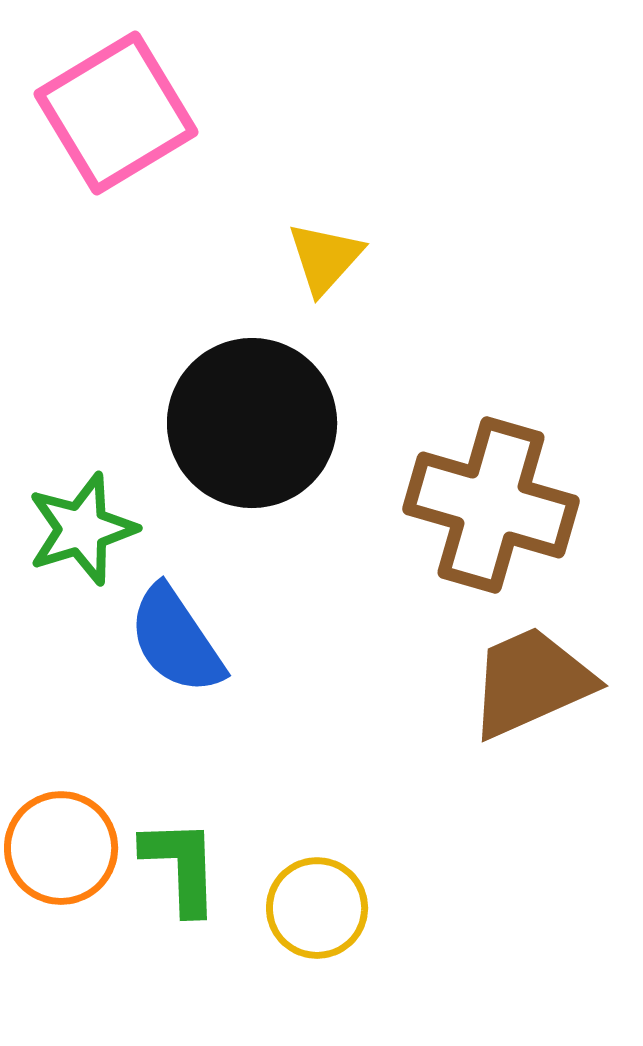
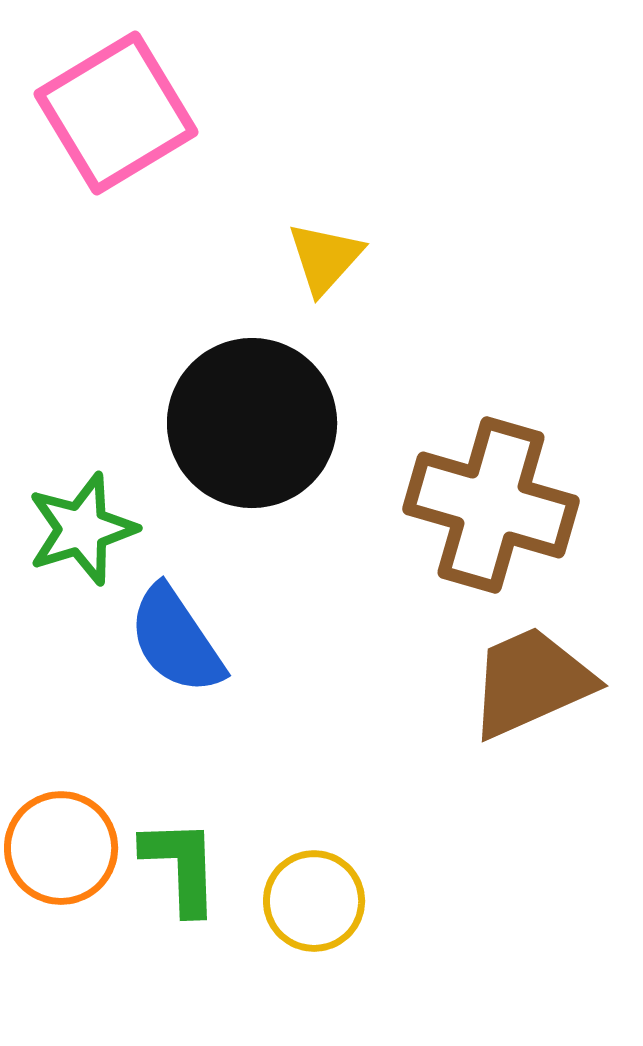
yellow circle: moved 3 px left, 7 px up
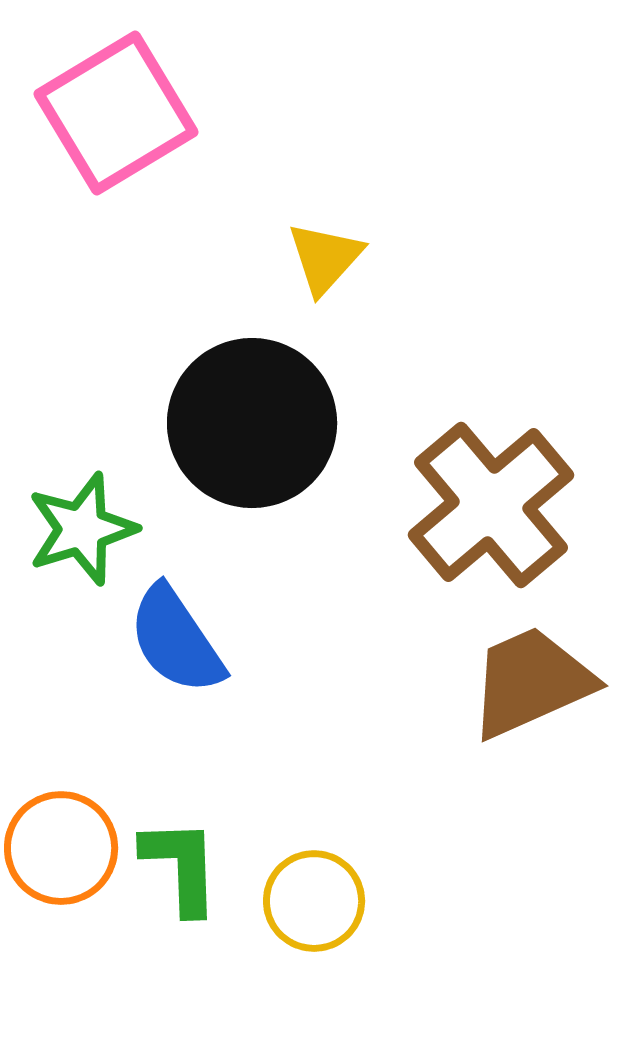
brown cross: rotated 34 degrees clockwise
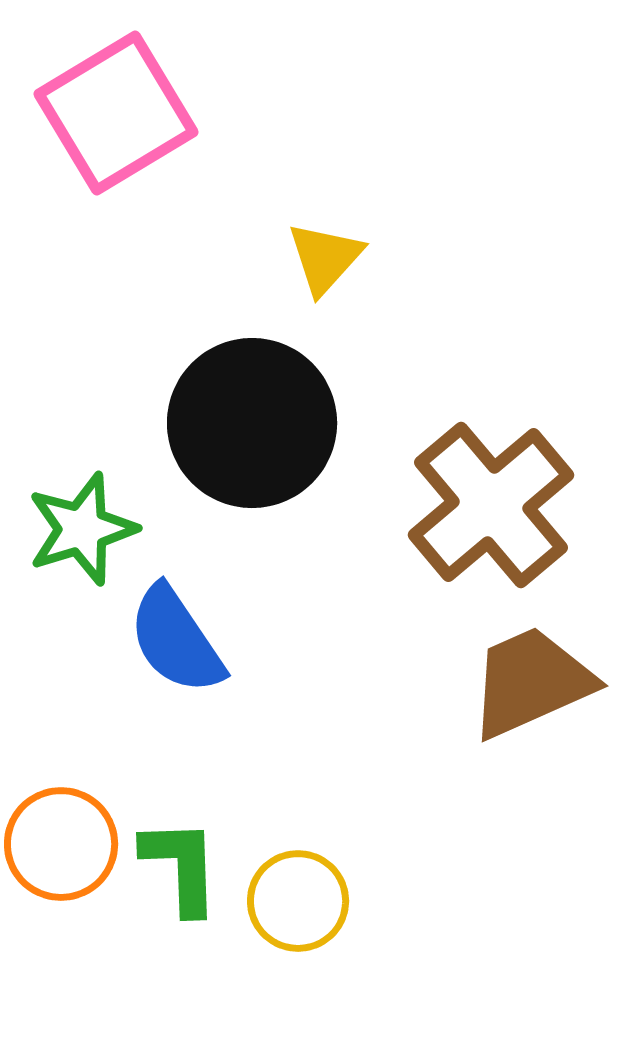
orange circle: moved 4 px up
yellow circle: moved 16 px left
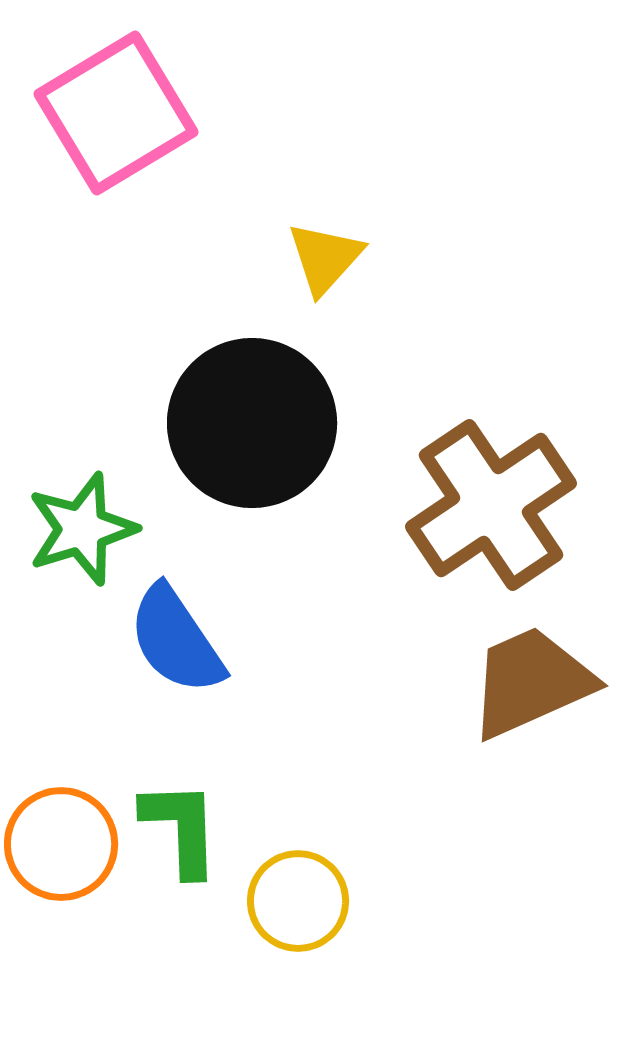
brown cross: rotated 6 degrees clockwise
green L-shape: moved 38 px up
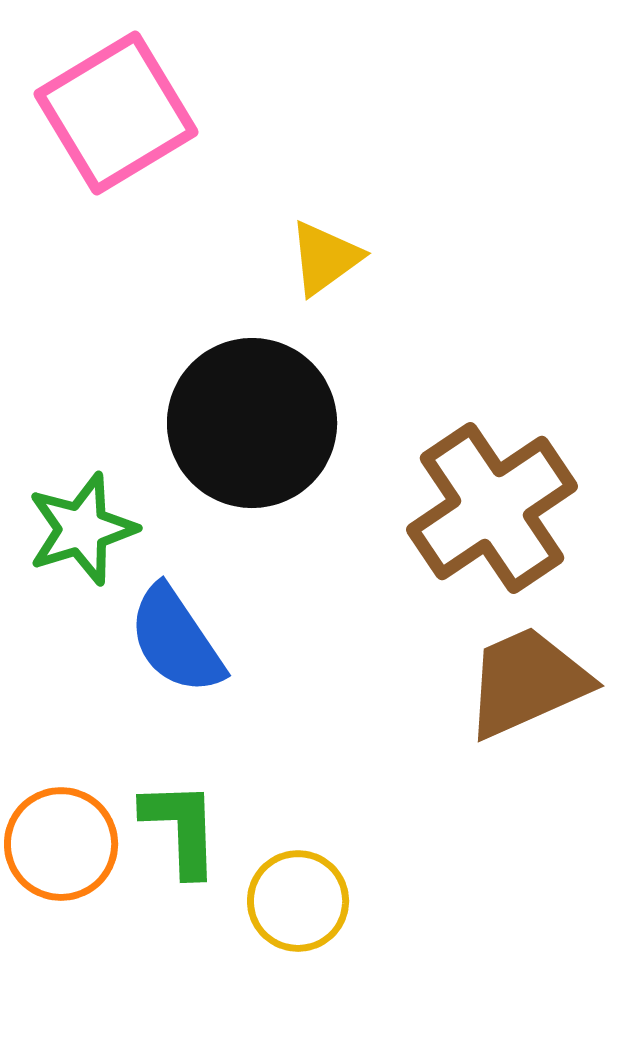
yellow triangle: rotated 12 degrees clockwise
brown cross: moved 1 px right, 3 px down
brown trapezoid: moved 4 px left
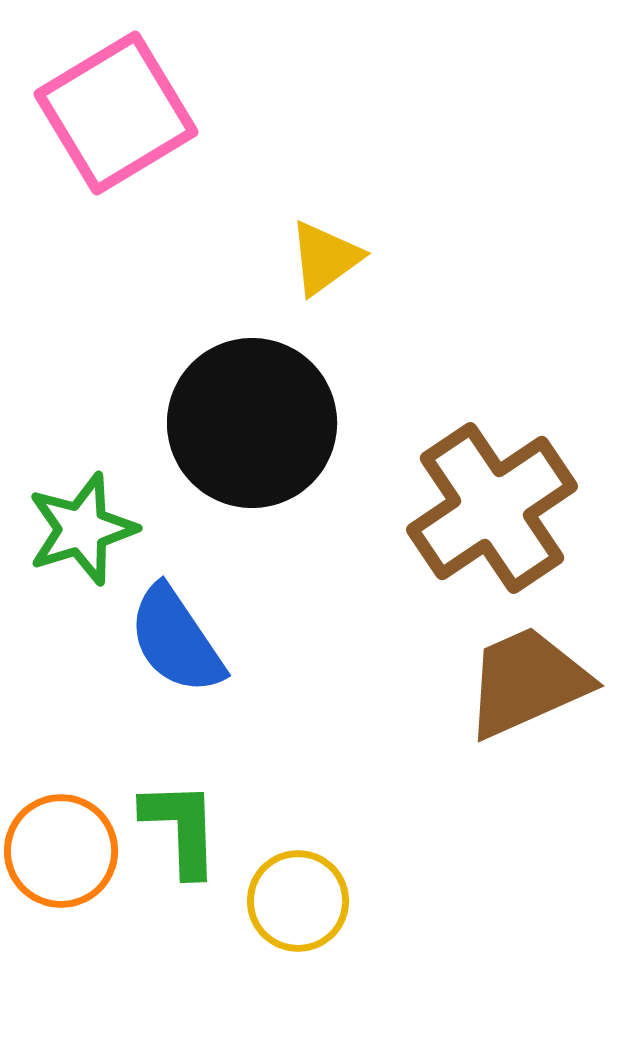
orange circle: moved 7 px down
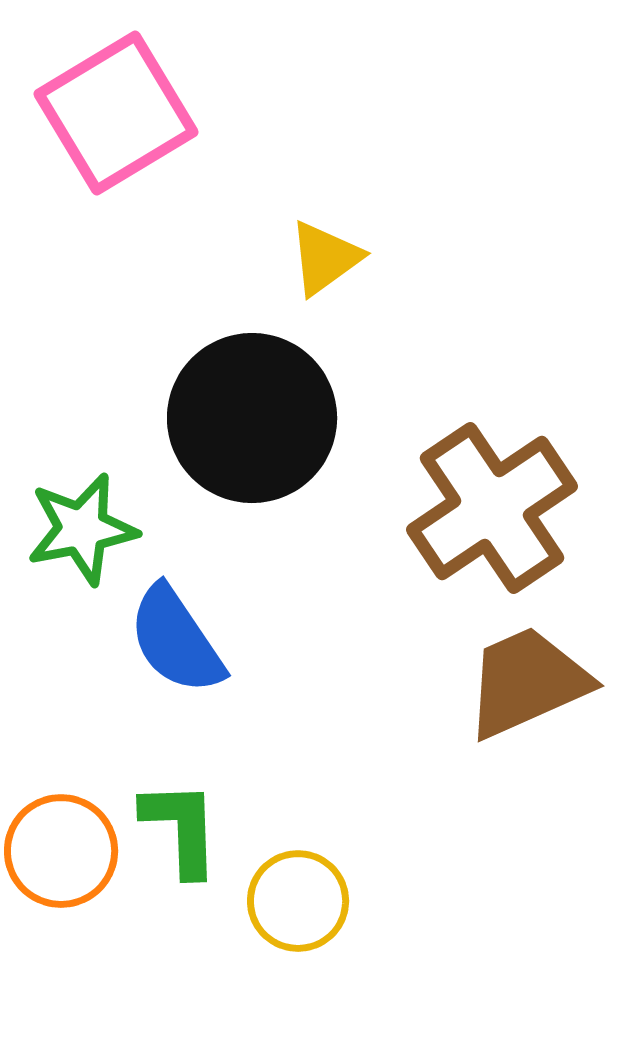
black circle: moved 5 px up
green star: rotated 6 degrees clockwise
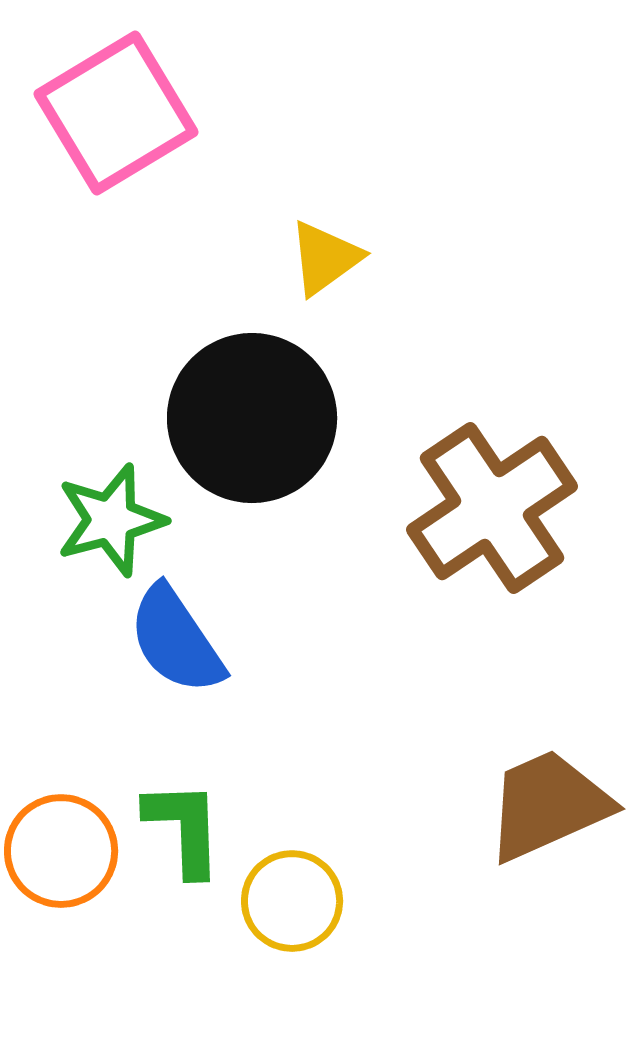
green star: moved 29 px right, 9 px up; rotated 4 degrees counterclockwise
brown trapezoid: moved 21 px right, 123 px down
green L-shape: moved 3 px right
yellow circle: moved 6 px left
